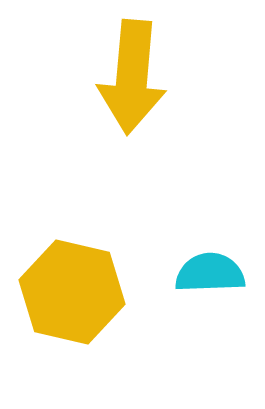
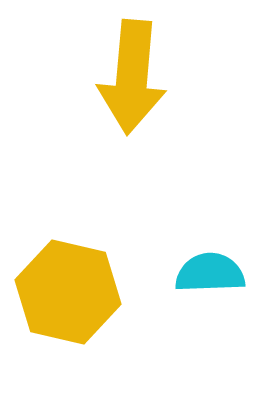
yellow hexagon: moved 4 px left
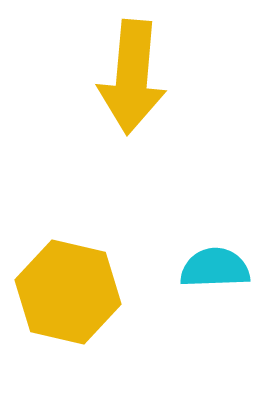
cyan semicircle: moved 5 px right, 5 px up
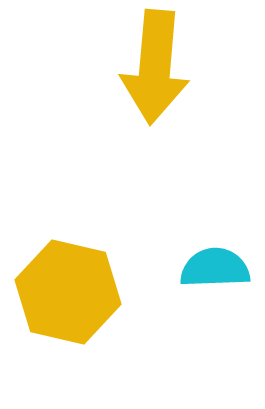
yellow arrow: moved 23 px right, 10 px up
